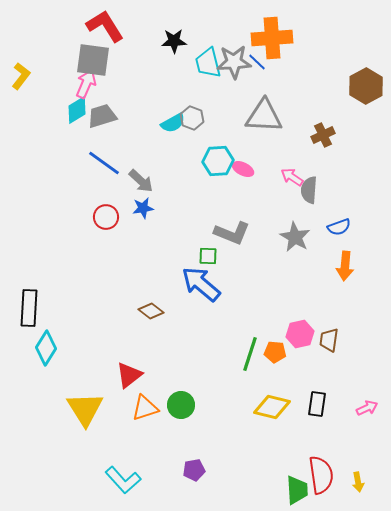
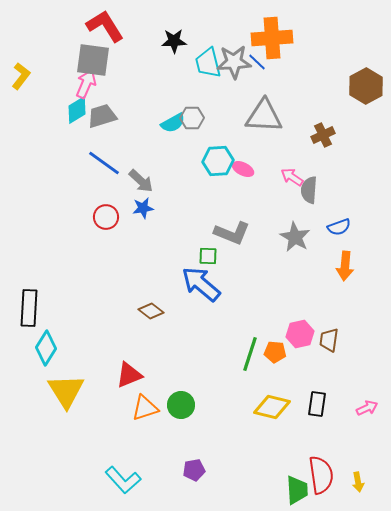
gray hexagon at (192, 118): rotated 20 degrees counterclockwise
red triangle at (129, 375): rotated 16 degrees clockwise
yellow triangle at (85, 409): moved 19 px left, 18 px up
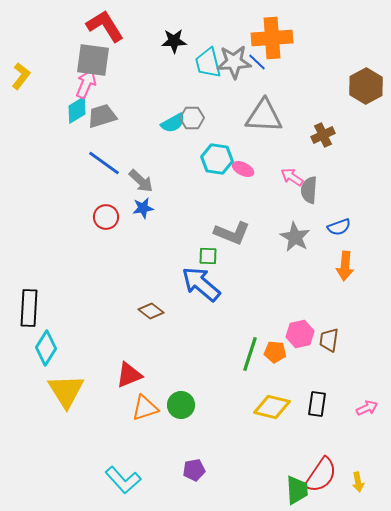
cyan hexagon at (218, 161): moved 1 px left, 2 px up; rotated 12 degrees clockwise
red semicircle at (321, 475): rotated 42 degrees clockwise
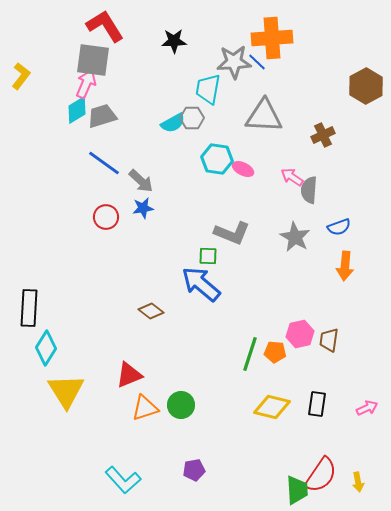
cyan trapezoid at (208, 63): moved 26 px down; rotated 24 degrees clockwise
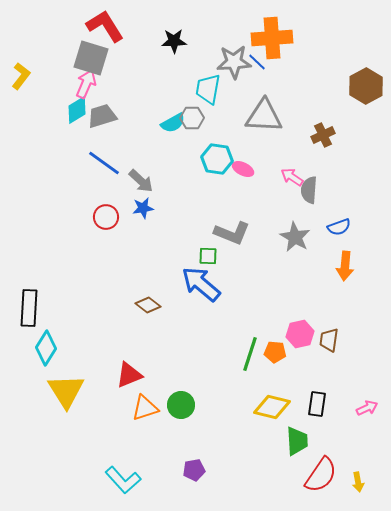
gray square at (93, 60): moved 2 px left, 2 px up; rotated 9 degrees clockwise
brown diamond at (151, 311): moved 3 px left, 6 px up
green trapezoid at (297, 490): moved 49 px up
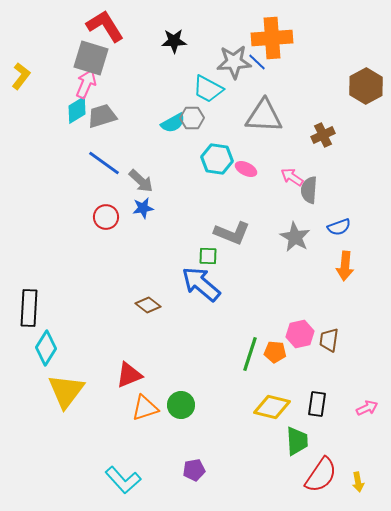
cyan trapezoid at (208, 89): rotated 72 degrees counterclockwise
pink ellipse at (243, 169): moved 3 px right
yellow triangle at (66, 391): rotated 9 degrees clockwise
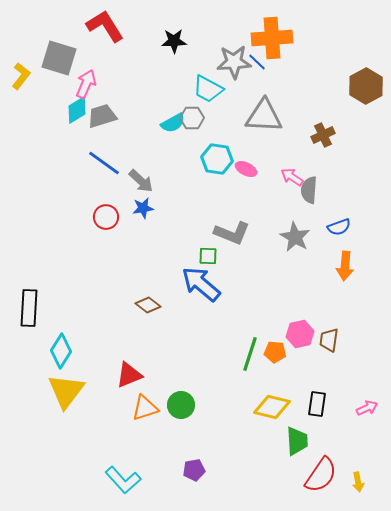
gray square at (91, 58): moved 32 px left
cyan diamond at (46, 348): moved 15 px right, 3 px down
